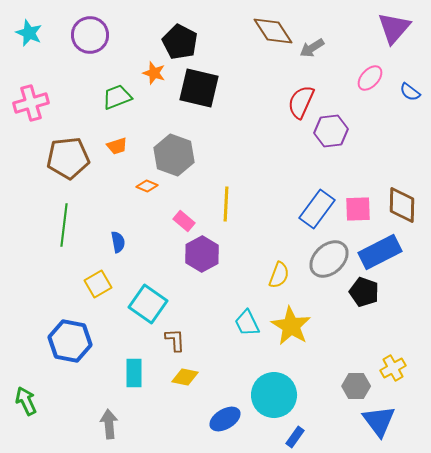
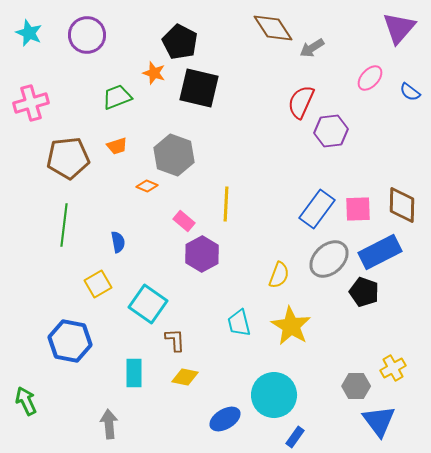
purple triangle at (394, 28): moved 5 px right
brown diamond at (273, 31): moved 3 px up
purple circle at (90, 35): moved 3 px left
cyan trapezoid at (247, 323): moved 8 px left; rotated 12 degrees clockwise
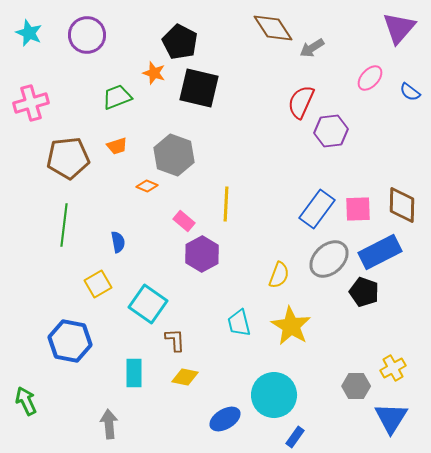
blue triangle at (379, 421): moved 12 px right, 3 px up; rotated 9 degrees clockwise
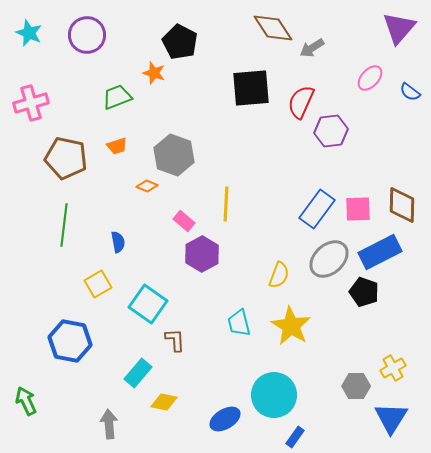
black square at (199, 88): moved 52 px right; rotated 18 degrees counterclockwise
brown pentagon at (68, 158): moved 2 px left; rotated 18 degrees clockwise
cyan rectangle at (134, 373): moved 4 px right; rotated 40 degrees clockwise
yellow diamond at (185, 377): moved 21 px left, 25 px down
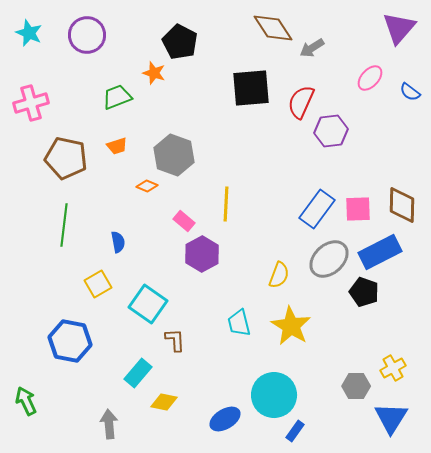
blue rectangle at (295, 437): moved 6 px up
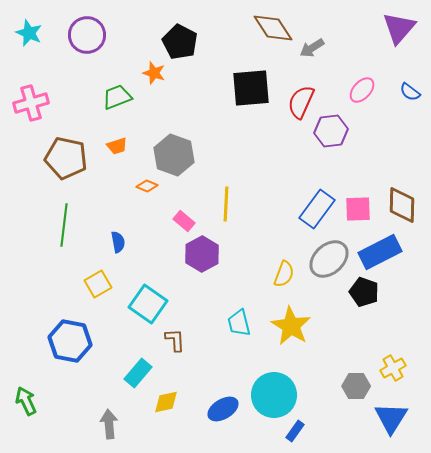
pink ellipse at (370, 78): moved 8 px left, 12 px down
yellow semicircle at (279, 275): moved 5 px right, 1 px up
yellow diamond at (164, 402): moved 2 px right; rotated 24 degrees counterclockwise
blue ellipse at (225, 419): moved 2 px left, 10 px up
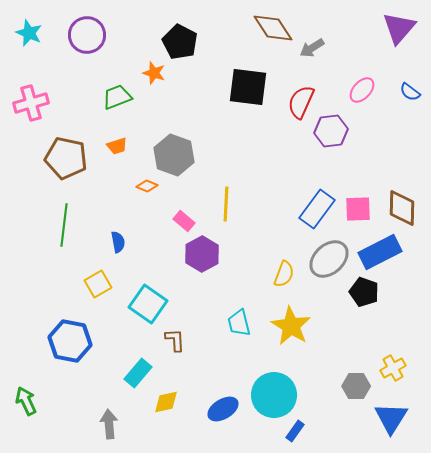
black square at (251, 88): moved 3 px left, 1 px up; rotated 12 degrees clockwise
brown diamond at (402, 205): moved 3 px down
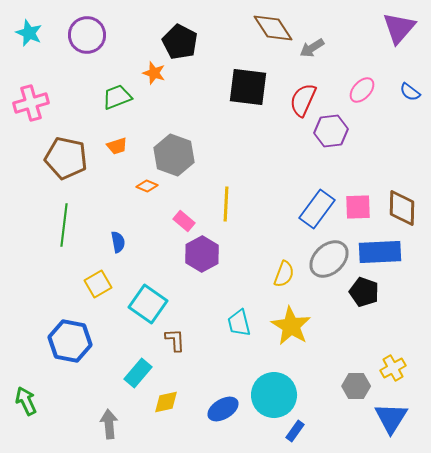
red semicircle at (301, 102): moved 2 px right, 2 px up
pink square at (358, 209): moved 2 px up
blue rectangle at (380, 252): rotated 24 degrees clockwise
